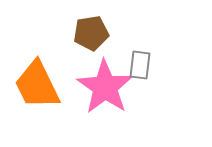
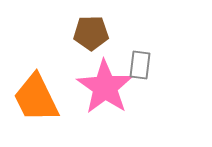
brown pentagon: rotated 8 degrees clockwise
orange trapezoid: moved 1 px left, 13 px down
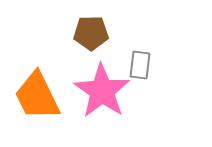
pink star: moved 3 px left, 4 px down
orange trapezoid: moved 1 px right, 2 px up
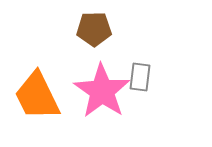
brown pentagon: moved 3 px right, 4 px up
gray rectangle: moved 12 px down
